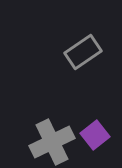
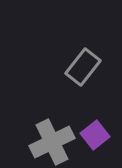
gray rectangle: moved 15 px down; rotated 18 degrees counterclockwise
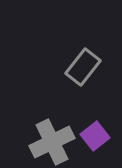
purple square: moved 1 px down
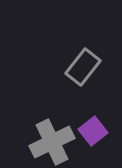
purple square: moved 2 px left, 5 px up
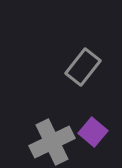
purple square: moved 1 px down; rotated 12 degrees counterclockwise
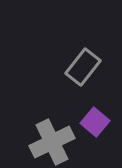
purple square: moved 2 px right, 10 px up
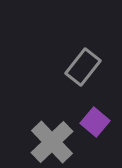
gray cross: rotated 18 degrees counterclockwise
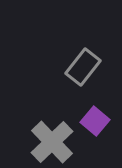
purple square: moved 1 px up
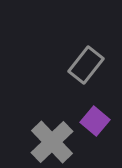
gray rectangle: moved 3 px right, 2 px up
